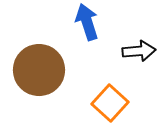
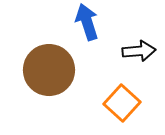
brown circle: moved 10 px right
orange square: moved 12 px right
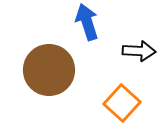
black arrow: rotated 8 degrees clockwise
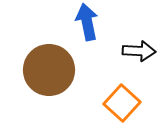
blue arrow: rotated 6 degrees clockwise
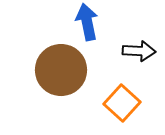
brown circle: moved 12 px right
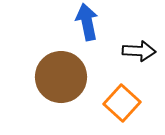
brown circle: moved 7 px down
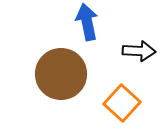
brown circle: moved 3 px up
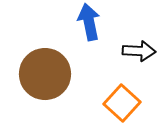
blue arrow: moved 2 px right
brown circle: moved 16 px left
